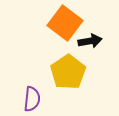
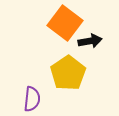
yellow pentagon: moved 1 px down
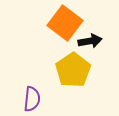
yellow pentagon: moved 5 px right, 3 px up
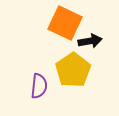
orange square: rotated 12 degrees counterclockwise
purple semicircle: moved 7 px right, 13 px up
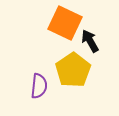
black arrow: rotated 110 degrees counterclockwise
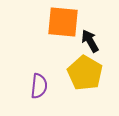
orange square: moved 2 px left, 1 px up; rotated 20 degrees counterclockwise
yellow pentagon: moved 12 px right, 3 px down; rotated 8 degrees counterclockwise
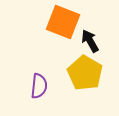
orange square: rotated 16 degrees clockwise
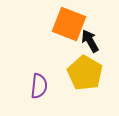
orange square: moved 6 px right, 2 px down
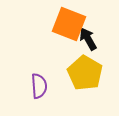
black arrow: moved 2 px left, 2 px up
purple semicircle: rotated 10 degrees counterclockwise
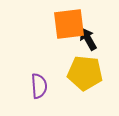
orange square: rotated 28 degrees counterclockwise
yellow pentagon: rotated 24 degrees counterclockwise
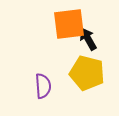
yellow pentagon: moved 2 px right; rotated 8 degrees clockwise
purple semicircle: moved 4 px right
